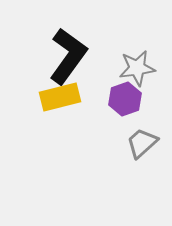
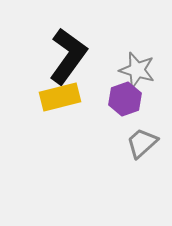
gray star: moved 2 px down; rotated 24 degrees clockwise
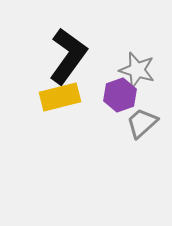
purple hexagon: moved 5 px left, 4 px up
gray trapezoid: moved 20 px up
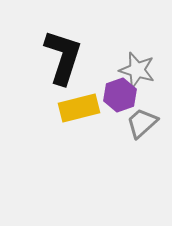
black L-shape: moved 5 px left, 1 px down; rotated 18 degrees counterclockwise
yellow rectangle: moved 19 px right, 11 px down
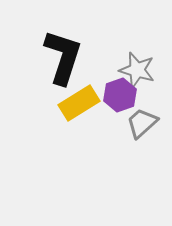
yellow rectangle: moved 5 px up; rotated 18 degrees counterclockwise
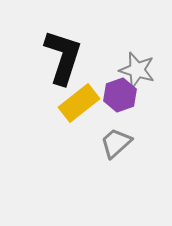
yellow rectangle: rotated 6 degrees counterclockwise
gray trapezoid: moved 26 px left, 20 px down
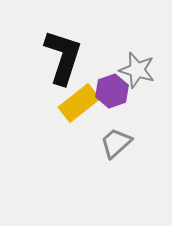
purple hexagon: moved 8 px left, 4 px up
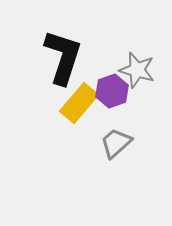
yellow rectangle: rotated 12 degrees counterclockwise
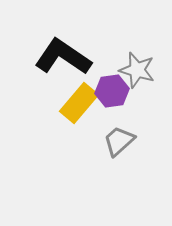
black L-shape: rotated 74 degrees counterclockwise
purple hexagon: rotated 12 degrees clockwise
gray trapezoid: moved 3 px right, 2 px up
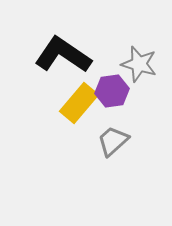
black L-shape: moved 2 px up
gray star: moved 2 px right, 6 px up
gray trapezoid: moved 6 px left
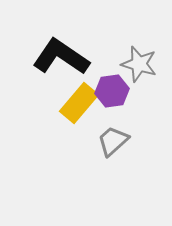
black L-shape: moved 2 px left, 2 px down
